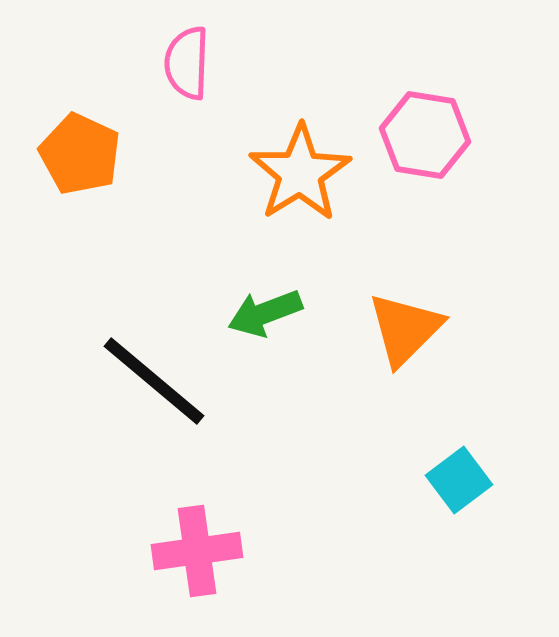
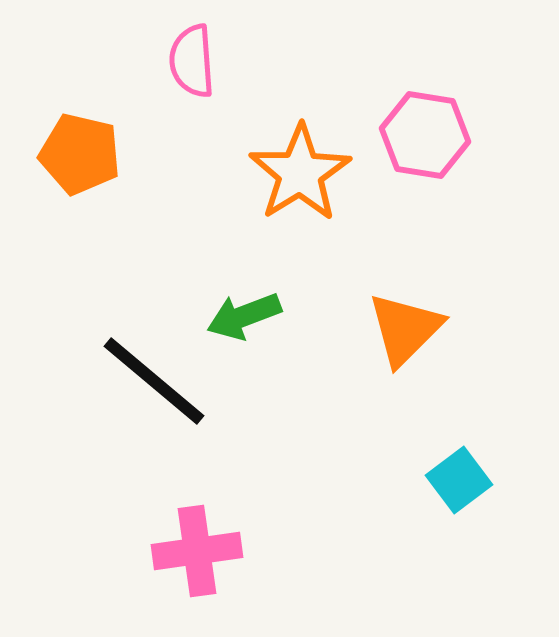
pink semicircle: moved 5 px right, 2 px up; rotated 6 degrees counterclockwise
orange pentagon: rotated 12 degrees counterclockwise
green arrow: moved 21 px left, 3 px down
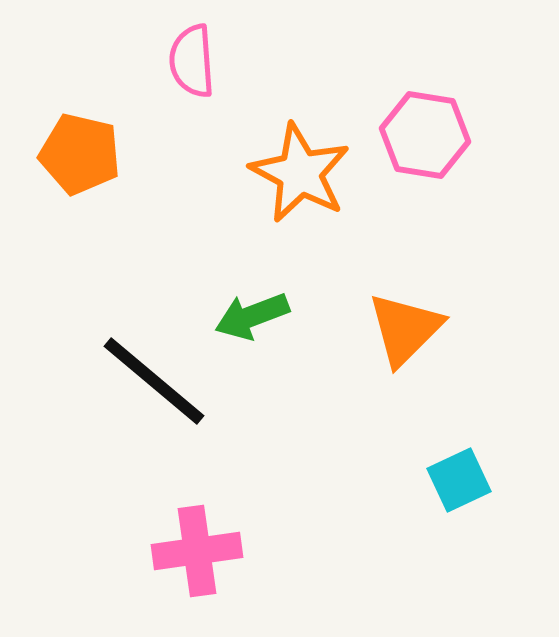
orange star: rotated 12 degrees counterclockwise
green arrow: moved 8 px right
cyan square: rotated 12 degrees clockwise
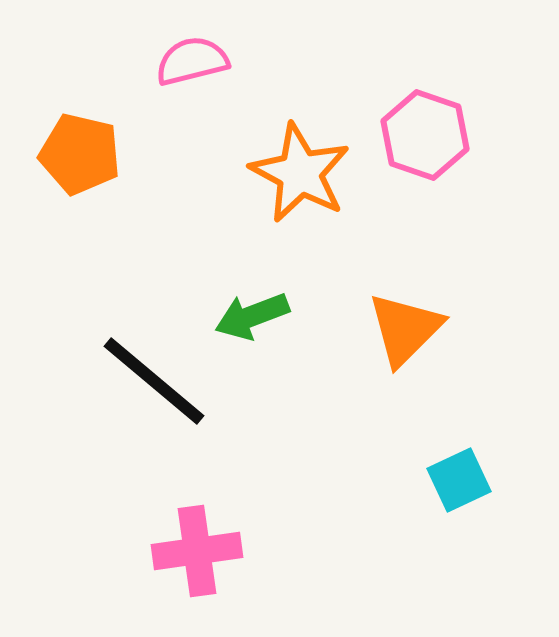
pink semicircle: rotated 80 degrees clockwise
pink hexagon: rotated 10 degrees clockwise
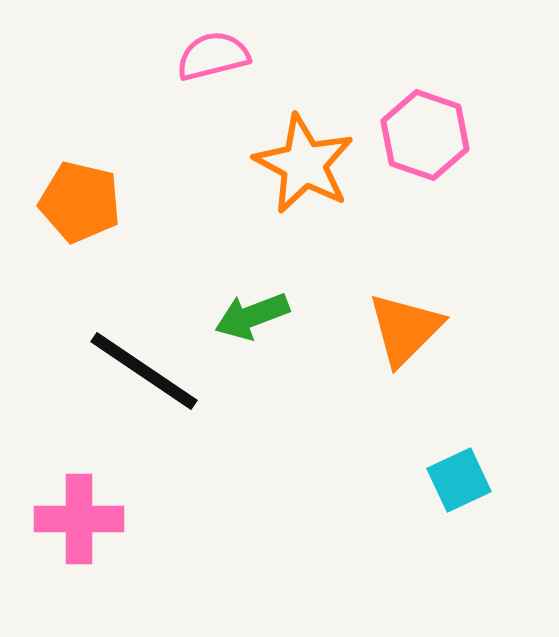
pink semicircle: moved 21 px right, 5 px up
orange pentagon: moved 48 px down
orange star: moved 4 px right, 9 px up
black line: moved 10 px left, 10 px up; rotated 6 degrees counterclockwise
pink cross: moved 118 px left, 32 px up; rotated 8 degrees clockwise
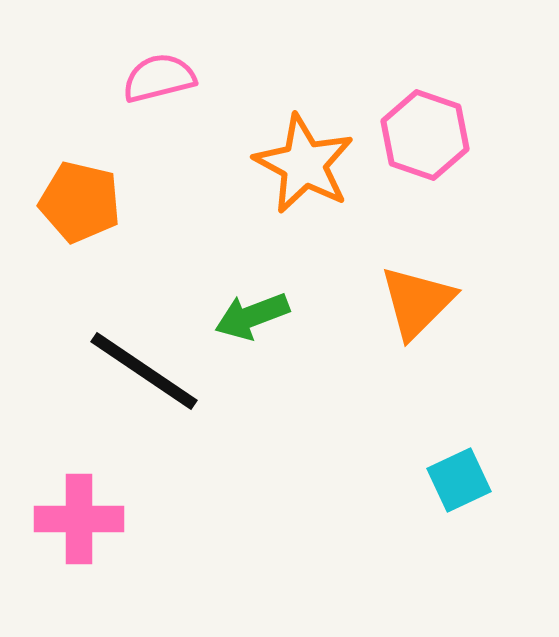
pink semicircle: moved 54 px left, 22 px down
orange triangle: moved 12 px right, 27 px up
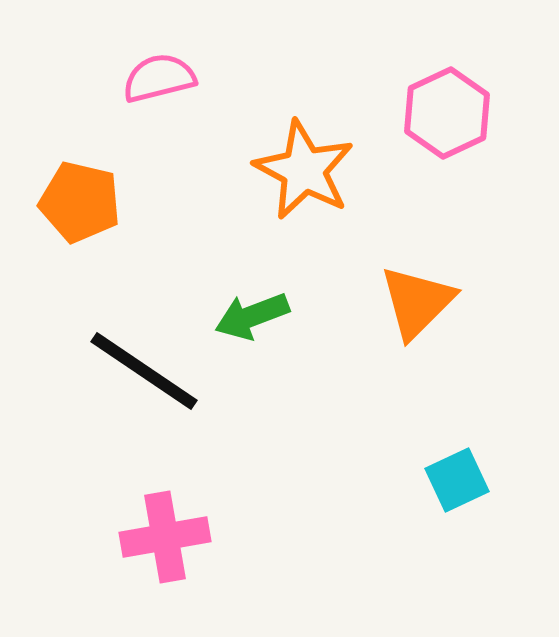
pink hexagon: moved 22 px right, 22 px up; rotated 16 degrees clockwise
orange star: moved 6 px down
cyan square: moved 2 px left
pink cross: moved 86 px right, 18 px down; rotated 10 degrees counterclockwise
